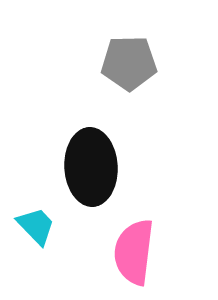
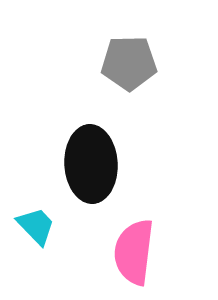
black ellipse: moved 3 px up
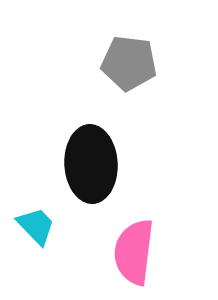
gray pentagon: rotated 8 degrees clockwise
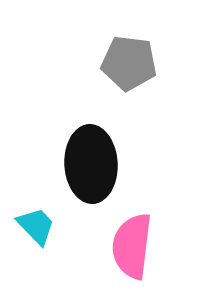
pink semicircle: moved 2 px left, 6 px up
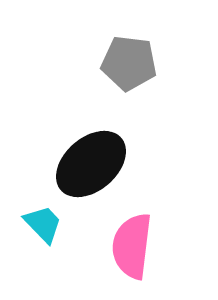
black ellipse: rotated 52 degrees clockwise
cyan trapezoid: moved 7 px right, 2 px up
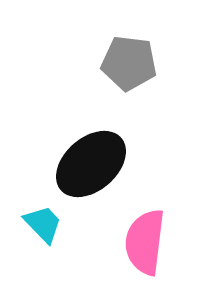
pink semicircle: moved 13 px right, 4 px up
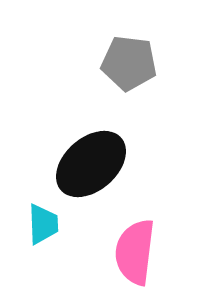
cyan trapezoid: rotated 42 degrees clockwise
pink semicircle: moved 10 px left, 10 px down
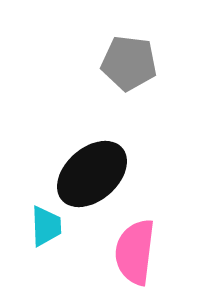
black ellipse: moved 1 px right, 10 px down
cyan trapezoid: moved 3 px right, 2 px down
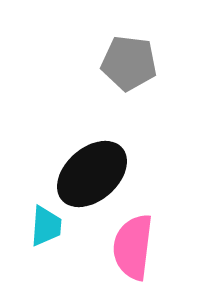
cyan trapezoid: rotated 6 degrees clockwise
pink semicircle: moved 2 px left, 5 px up
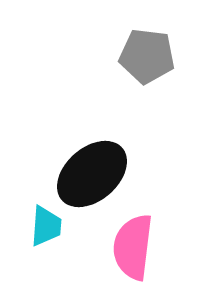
gray pentagon: moved 18 px right, 7 px up
